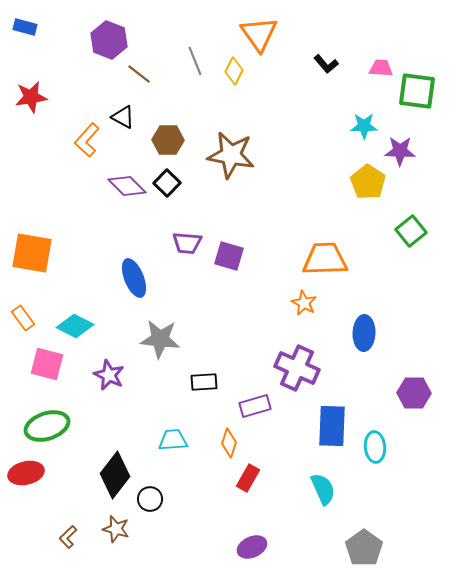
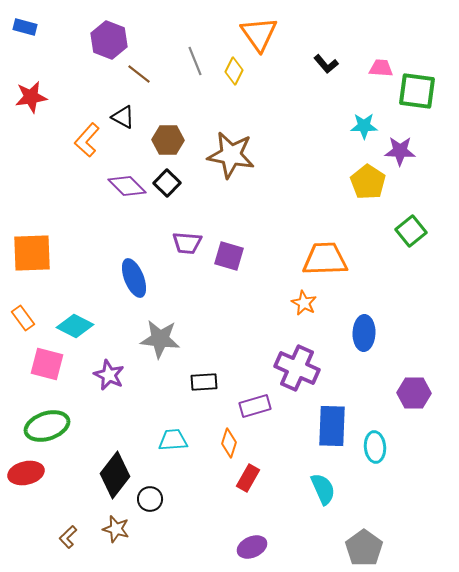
orange square at (32, 253): rotated 12 degrees counterclockwise
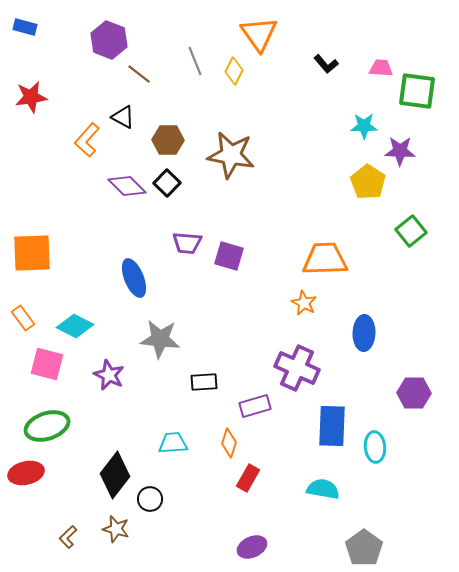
cyan trapezoid at (173, 440): moved 3 px down
cyan semicircle at (323, 489): rotated 56 degrees counterclockwise
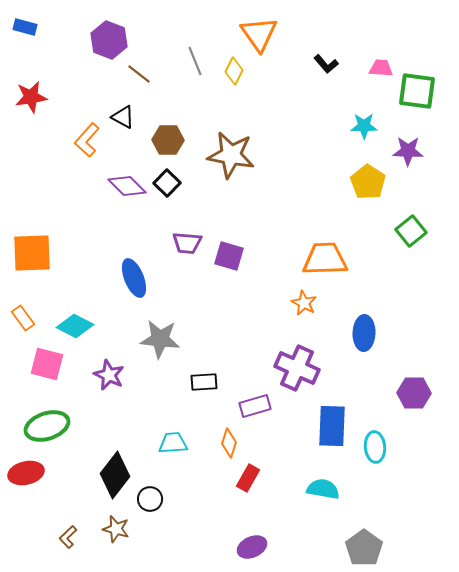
purple star at (400, 151): moved 8 px right
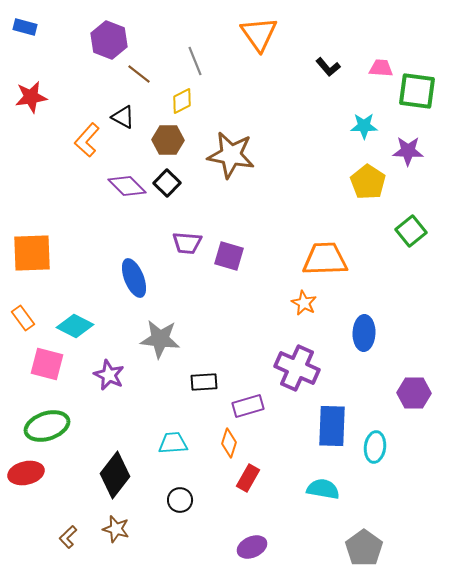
black L-shape at (326, 64): moved 2 px right, 3 px down
yellow diamond at (234, 71): moved 52 px left, 30 px down; rotated 36 degrees clockwise
purple rectangle at (255, 406): moved 7 px left
cyan ellipse at (375, 447): rotated 12 degrees clockwise
black circle at (150, 499): moved 30 px right, 1 px down
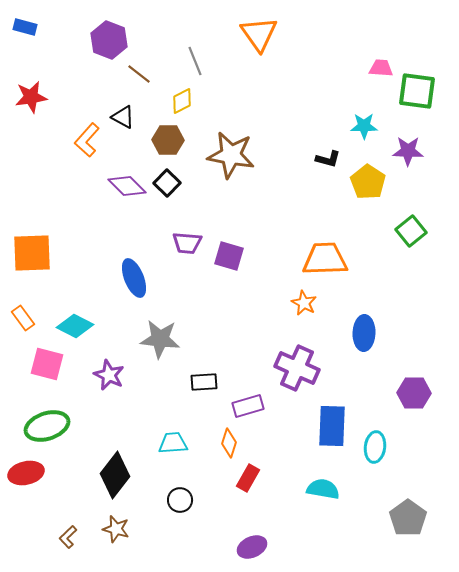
black L-shape at (328, 67): moved 92 px down; rotated 35 degrees counterclockwise
gray pentagon at (364, 548): moved 44 px right, 30 px up
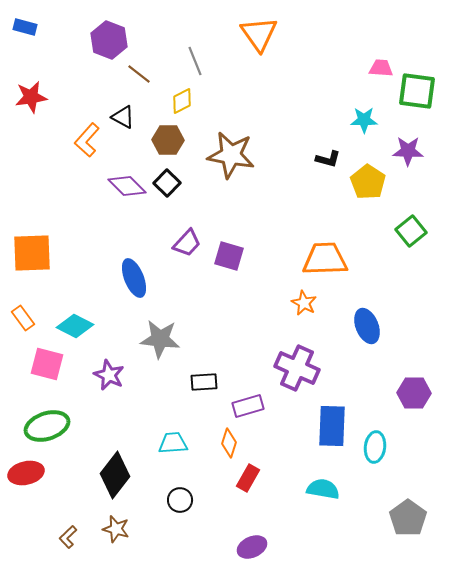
cyan star at (364, 126): moved 6 px up
purple trapezoid at (187, 243): rotated 52 degrees counterclockwise
blue ellipse at (364, 333): moved 3 px right, 7 px up; rotated 24 degrees counterclockwise
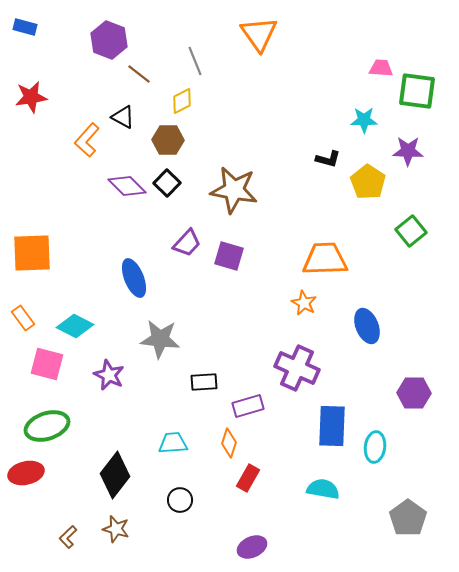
brown star at (231, 155): moved 3 px right, 35 px down
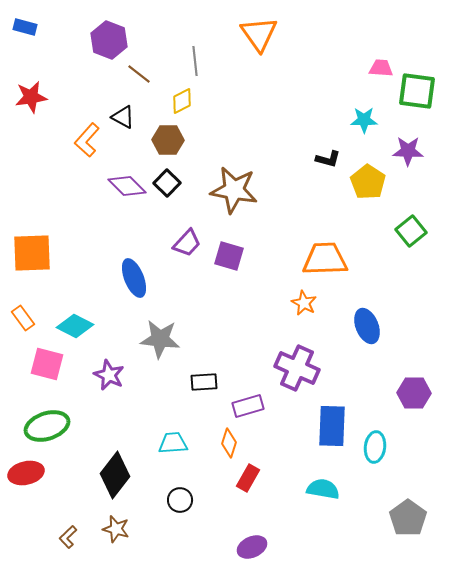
gray line at (195, 61): rotated 16 degrees clockwise
